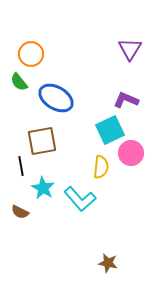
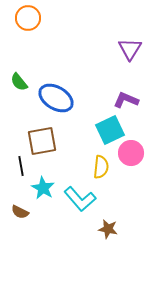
orange circle: moved 3 px left, 36 px up
brown star: moved 34 px up
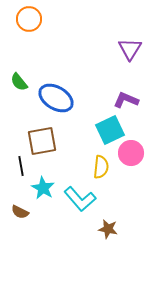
orange circle: moved 1 px right, 1 px down
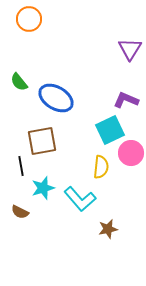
cyan star: rotated 25 degrees clockwise
brown star: rotated 24 degrees counterclockwise
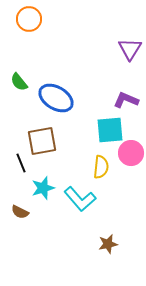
cyan square: rotated 20 degrees clockwise
black line: moved 3 px up; rotated 12 degrees counterclockwise
brown star: moved 15 px down
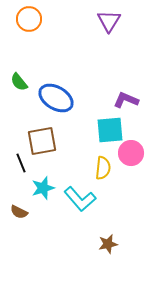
purple triangle: moved 21 px left, 28 px up
yellow semicircle: moved 2 px right, 1 px down
brown semicircle: moved 1 px left
